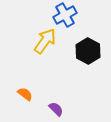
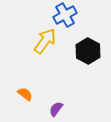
purple semicircle: rotated 98 degrees counterclockwise
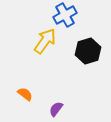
black hexagon: rotated 15 degrees clockwise
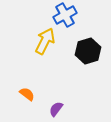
yellow arrow: rotated 8 degrees counterclockwise
orange semicircle: moved 2 px right
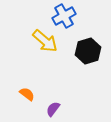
blue cross: moved 1 px left, 1 px down
yellow arrow: rotated 104 degrees clockwise
purple semicircle: moved 3 px left
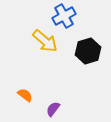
orange semicircle: moved 2 px left, 1 px down
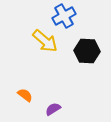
black hexagon: moved 1 px left; rotated 20 degrees clockwise
purple semicircle: rotated 21 degrees clockwise
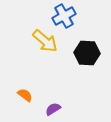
black hexagon: moved 2 px down
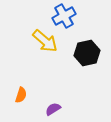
black hexagon: rotated 15 degrees counterclockwise
orange semicircle: moved 4 px left; rotated 70 degrees clockwise
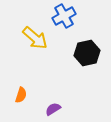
yellow arrow: moved 10 px left, 3 px up
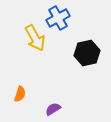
blue cross: moved 6 px left, 2 px down
yellow arrow: rotated 20 degrees clockwise
orange semicircle: moved 1 px left, 1 px up
